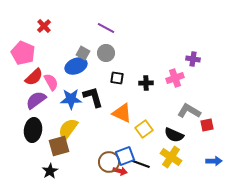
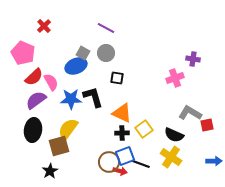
black cross: moved 24 px left, 50 px down
gray L-shape: moved 1 px right, 2 px down
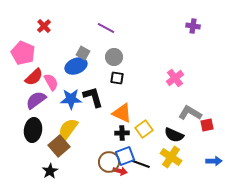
gray circle: moved 8 px right, 4 px down
purple cross: moved 33 px up
pink cross: rotated 18 degrees counterclockwise
brown square: rotated 25 degrees counterclockwise
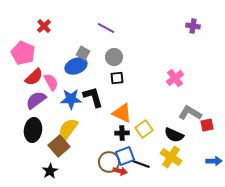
black square: rotated 16 degrees counterclockwise
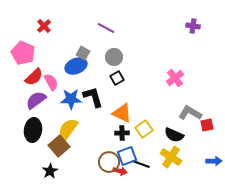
black square: rotated 24 degrees counterclockwise
blue square: moved 2 px right
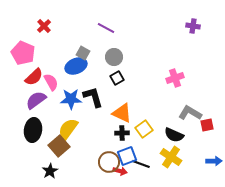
pink cross: rotated 18 degrees clockwise
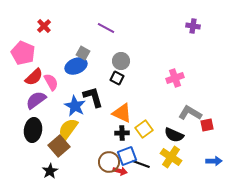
gray circle: moved 7 px right, 4 px down
black square: rotated 32 degrees counterclockwise
blue star: moved 4 px right, 7 px down; rotated 30 degrees clockwise
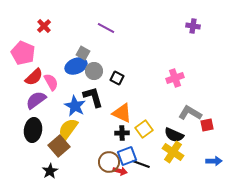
gray circle: moved 27 px left, 10 px down
yellow cross: moved 2 px right, 5 px up
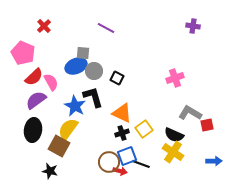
gray square: rotated 24 degrees counterclockwise
black cross: rotated 16 degrees counterclockwise
brown square: rotated 20 degrees counterclockwise
black star: rotated 28 degrees counterclockwise
